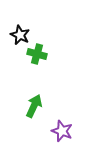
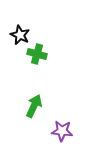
purple star: rotated 15 degrees counterclockwise
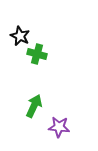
black star: moved 1 px down
purple star: moved 3 px left, 4 px up
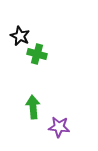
green arrow: moved 1 px left, 1 px down; rotated 30 degrees counterclockwise
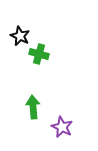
green cross: moved 2 px right
purple star: moved 3 px right; rotated 20 degrees clockwise
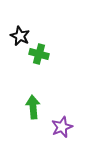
purple star: rotated 25 degrees clockwise
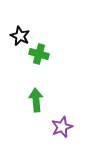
green arrow: moved 3 px right, 7 px up
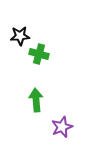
black star: rotated 30 degrees counterclockwise
